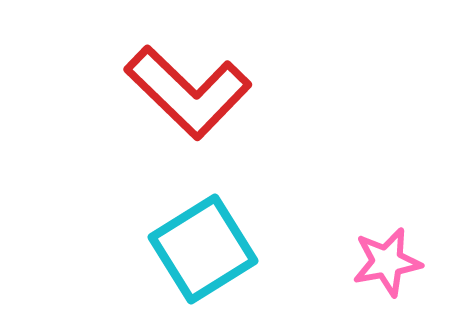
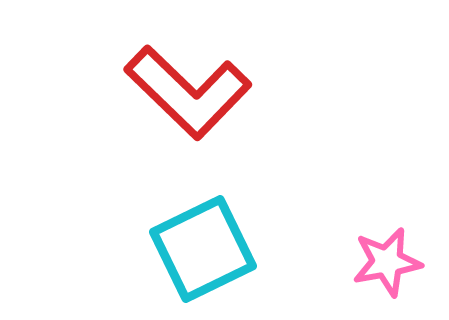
cyan square: rotated 6 degrees clockwise
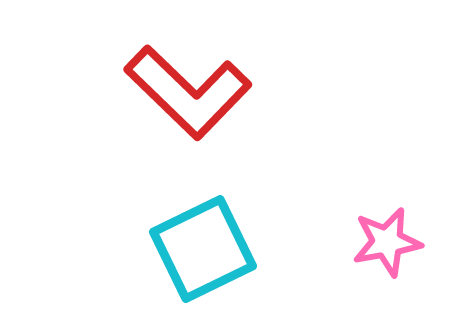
pink star: moved 20 px up
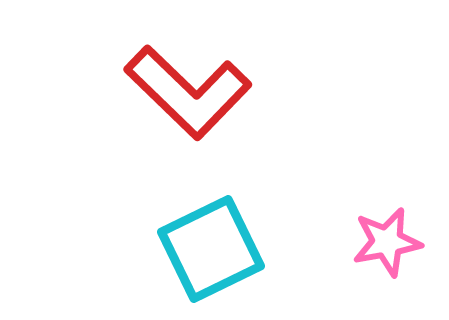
cyan square: moved 8 px right
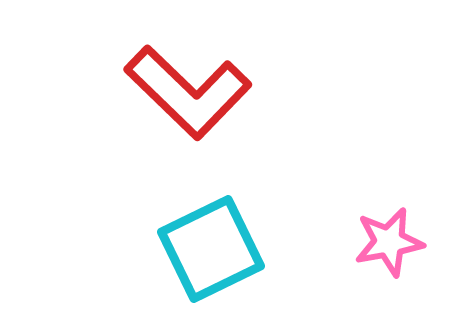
pink star: moved 2 px right
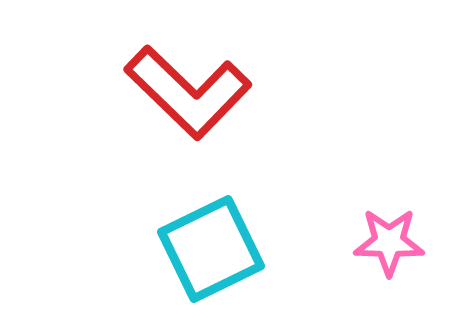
pink star: rotated 12 degrees clockwise
